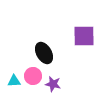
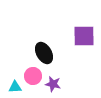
cyan triangle: moved 1 px right, 6 px down
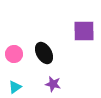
purple square: moved 5 px up
pink circle: moved 19 px left, 22 px up
cyan triangle: rotated 32 degrees counterclockwise
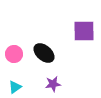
black ellipse: rotated 20 degrees counterclockwise
purple star: rotated 21 degrees counterclockwise
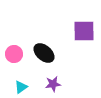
cyan triangle: moved 6 px right
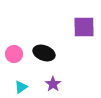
purple square: moved 4 px up
black ellipse: rotated 20 degrees counterclockwise
purple star: rotated 28 degrees counterclockwise
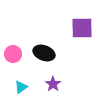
purple square: moved 2 px left, 1 px down
pink circle: moved 1 px left
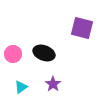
purple square: rotated 15 degrees clockwise
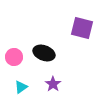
pink circle: moved 1 px right, 3 px down
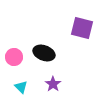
cyan triangle: rotated 40 degrees counterclockwise
